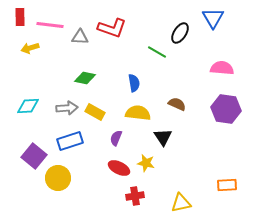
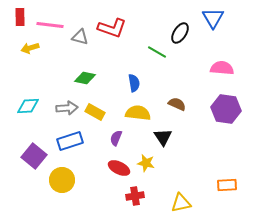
gray triangle: rotated 12 degrees clockwise
yellow circle: moved 4 px right, 2 px down
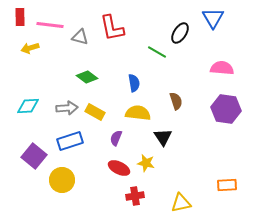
red L-shape: rotated 60 degrees clockwise
green diamond: moved 2 px right, 1 px up; rotated 25 degrees clockwise
brown semicircle: moved 1 px left, 3 px up; rotated 48 degrees clockwise
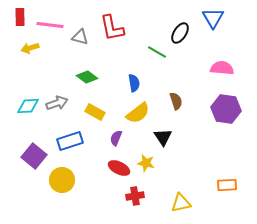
gray arrow: moved 10 px left, 5 px up; rotated 15 degrees counterclockwise
yellow semicircle: rotated 135 degrees clockwise
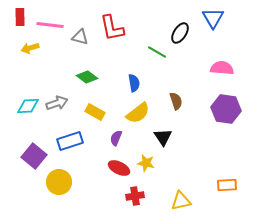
yellow circle: moved 3 px left, 2 px down
yellow triangle: moved 2 px up
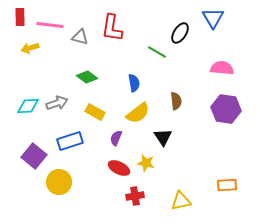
red L-shape: rotated 20 degrees clockwise
brown semicircle: rotated 12 degrees clockwise
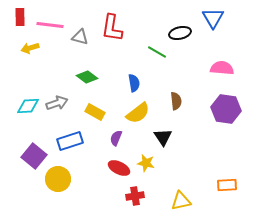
black ellipse: rotated 45 degrees clockwise
yellow circle: moved 1 px left, 3 px up
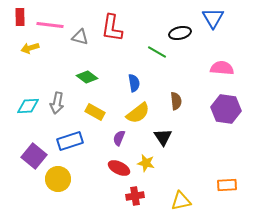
gray arrow: rotated 120 degrees clockwise
purple semicircle: moved 3 px right
